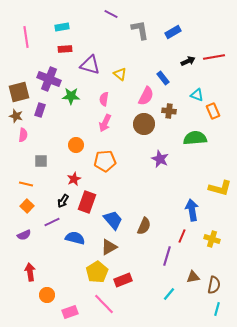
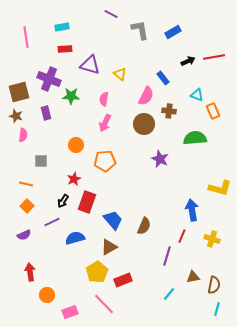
purple rectangle at (40, 110): moved 6 px right, 3 px down; rotated 32 degrees counterclockwise
blue semicircle at (75, 238): rotated 30 degrees counterclockwise
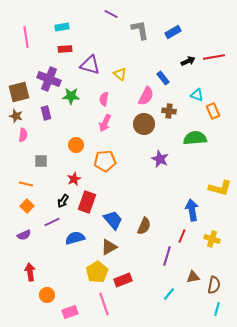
pink line at (104, 304): rotated 25 degrees clockwise
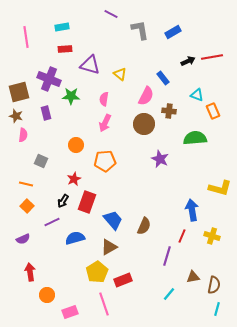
red line at (214, 57): moved 2 px left
gray square at (41, 161): rotated 24 degrees clockwise
purple semicircle at (24, 235): moved 1 px left, 4 px down
yellow cross at (212, 239): moved 3 px up
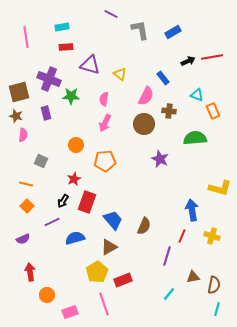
red rectangle at (65, 49): moved 1 px right, 2 px up
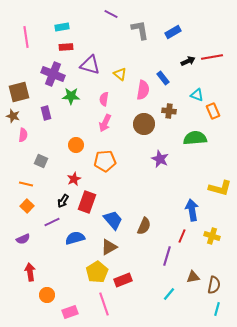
purple cross at (49, 79): moved 4 px right, 5 px up
pink semicircle at (146, 96): moved 3 px left, 6 px up; rotated 18 degrees counterclockwise
brown star at (16, 116): moved 3 px left
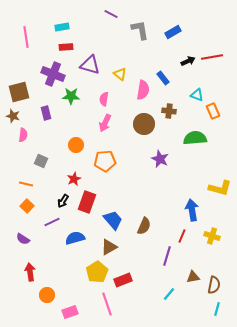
purple semicircle at (23, 239): rotated 56 degrees clockwise
pink line at (104, 304): moved 3 px right
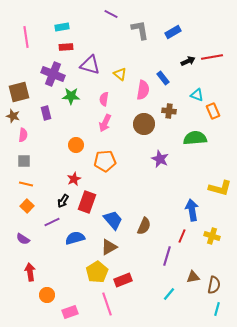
gray square at (41, 161): moved 17 px left; rotated 24 degrees counterclockwise
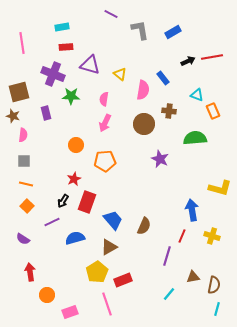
pink line at (26, 37): moved 4 px left, 6 px down
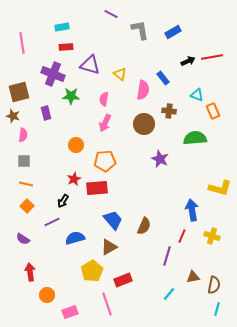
red rectangle at (87, 202): moved 10 px right, 14 px up; rotated 65 degrees clockwise
yellow pentagon at (97, 272): moved 5 px left, 1 px up
